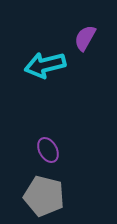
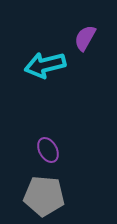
gray pentagon: rotated 9 degrees counterclockwise
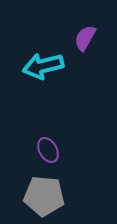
cyan arrow: moved 2 px left, 1 px down
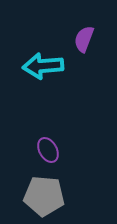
purple semicircle: moved 1 px left, 1 px down; rotated 8 degrees counterclockwise
cyan arrow: rotated 9 degrees clockwise
